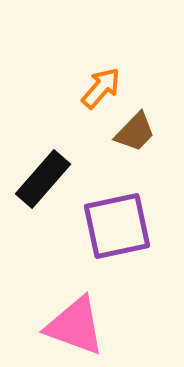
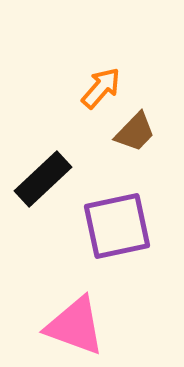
black rectangle: rotated 6 degrees clockwise
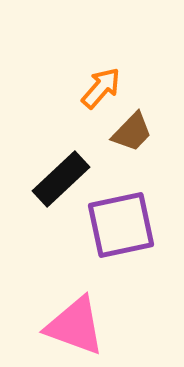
brown trapezoid: moved 3 px left
black rectangle: moved 18 px right
purple square: moved 4 px right, 1 px up
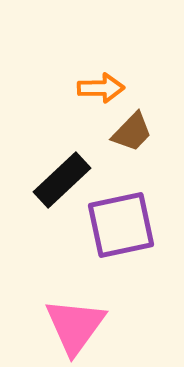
orange arrow: rotated 48 degrees clockwise
black rectangle: moved 1 px right, 1 px down
pink triangle: rotated 46 degrees clockwise
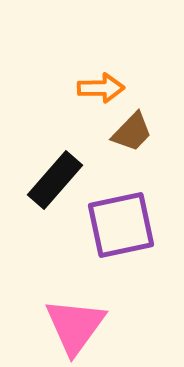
black rectangle: moved 7 px left; rotated 6 degrees counterclockwise
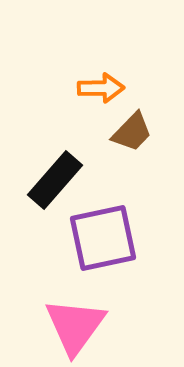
purple square: moved 18 px left, 13 px down
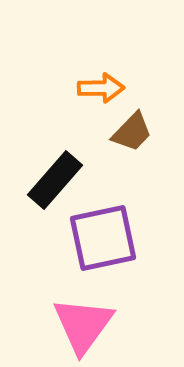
pink triangle: moved 8 px right, 1 px up
